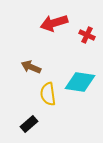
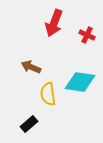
red arrow: rotated 52 degrees counterclockwise
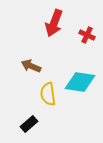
brown arrow: moved 1 px up
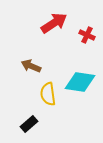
red arrow: rotated 144 degrees counterclockwise
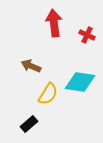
red arrow: rotated 64 degrees counterclockwise
yellow semicircle: rotated 140 degrees counterclockwise
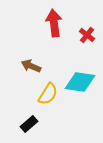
red cross: rotated 14 degrees clockwise
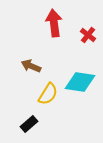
red cross: moved 1 px right
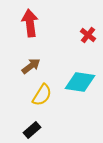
red arrow: moved 24 px left
brown arrow: rotated 120 degrees clockwise
yellow semicircle: moved 6 px left, 1 px down
black rectangle: moved 3 px right, 6 px down
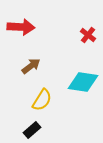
red arrow: moved 9 px left, 4 px down; rotated 100 degrees clockwise
cyan diamond: moved 3 px right
yellow semicircle: moved 5 px down
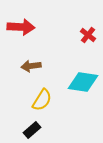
brown arrow: rotated 150 degrees counterclockwise
